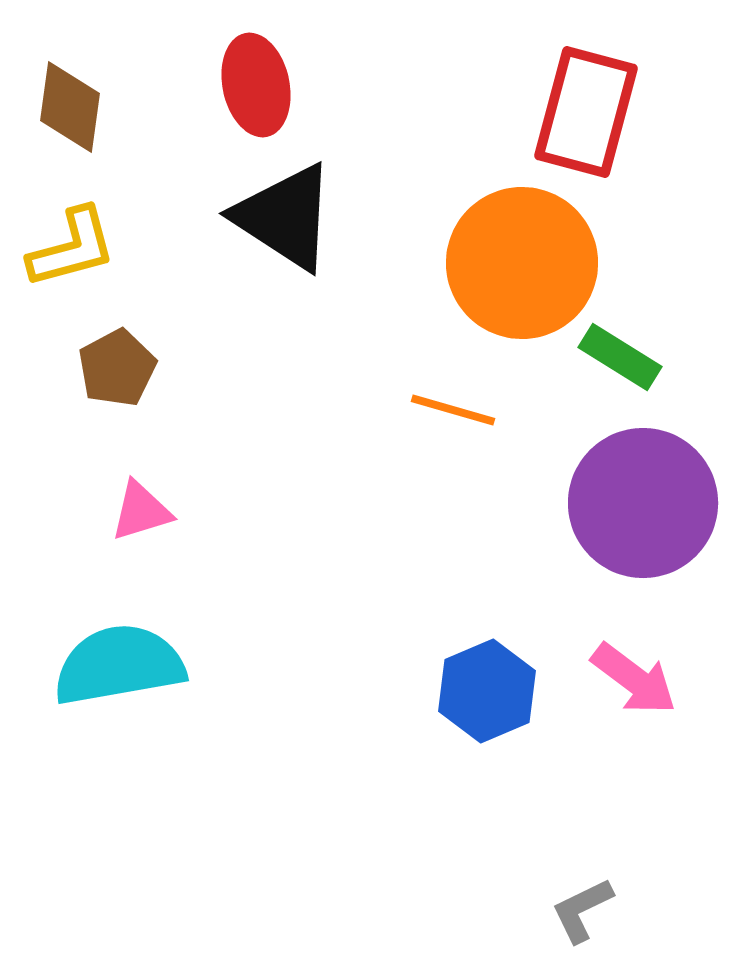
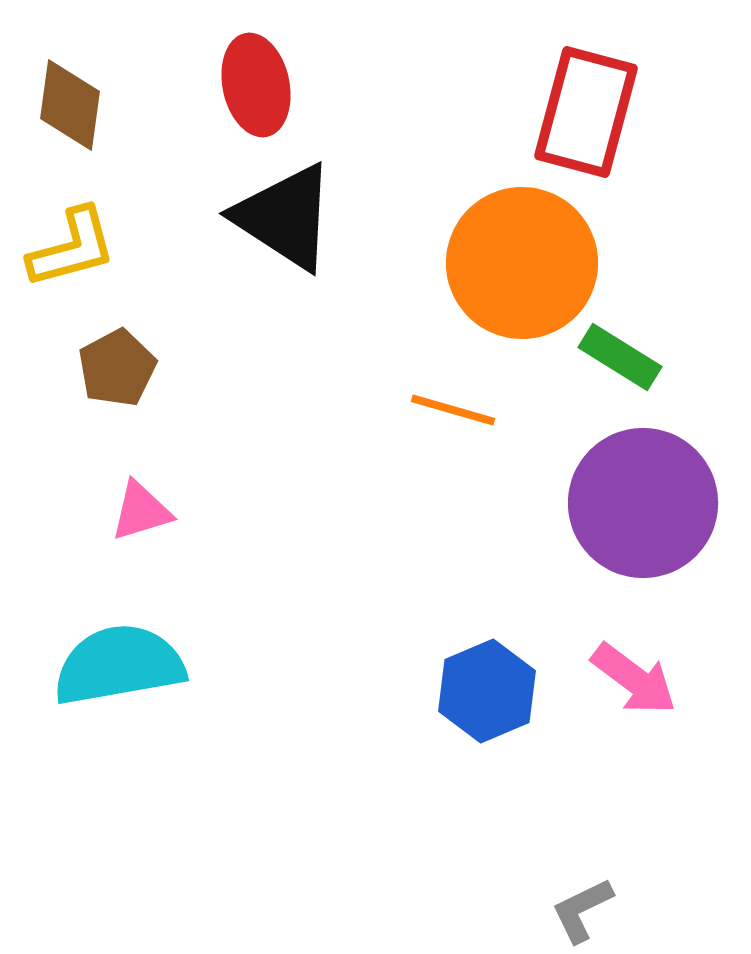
brown diamond: moved 2 px up
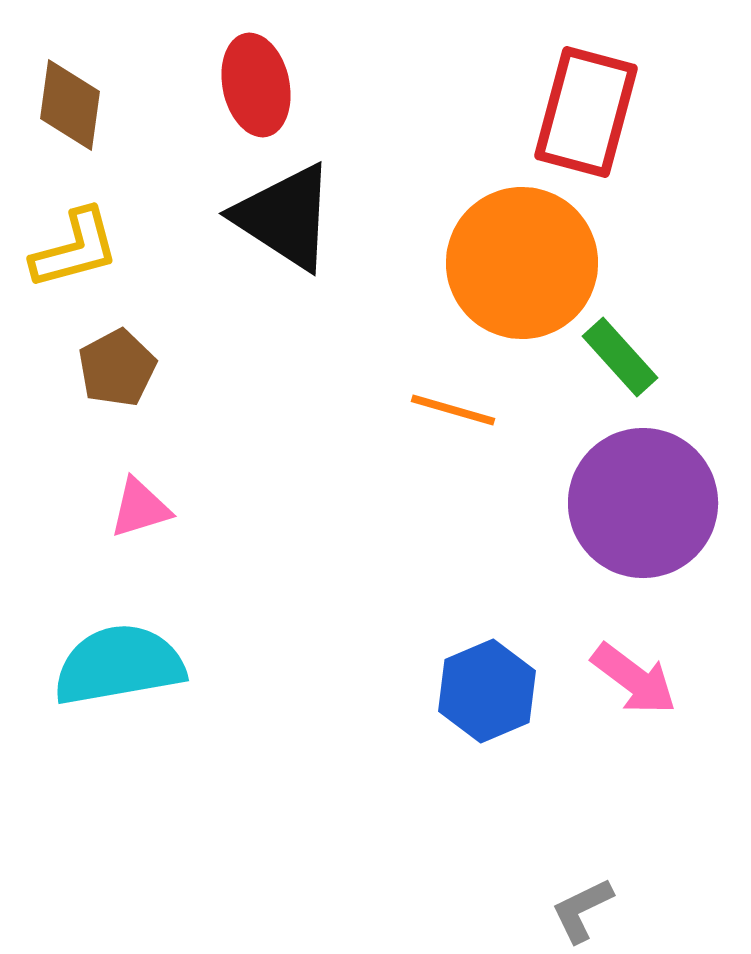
yellow L-shape: moved 3 px right, 1 px down
green rectangle: rotated 16 degrees clockwise
pink triangle: moved 1 px left, 3 px up
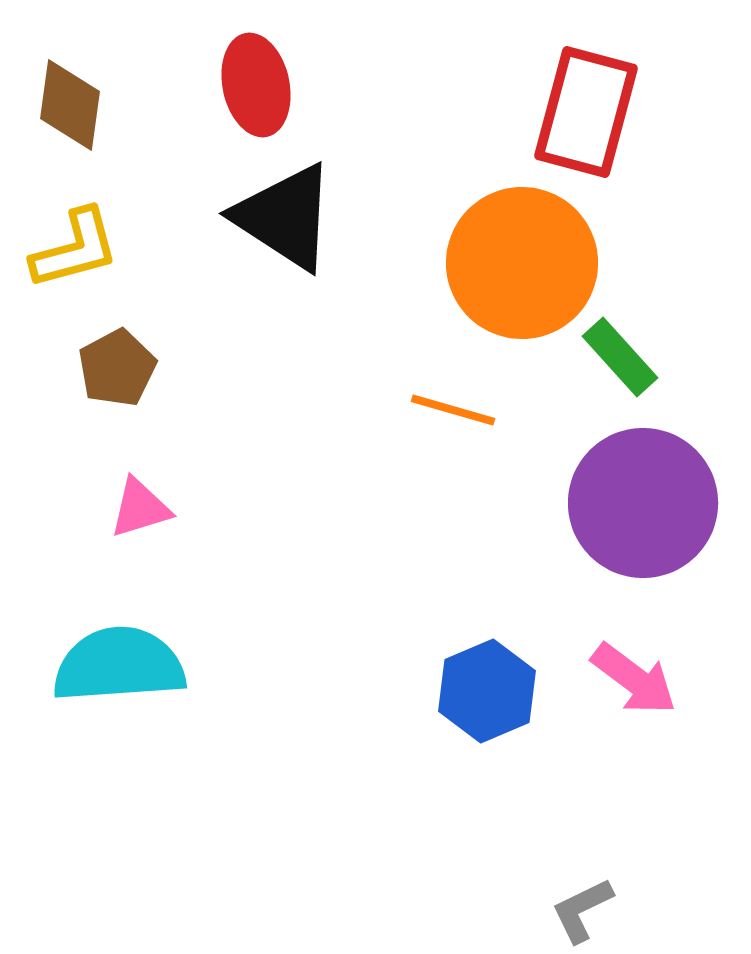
cyan semicircle: rotated 6 degrees clockwise
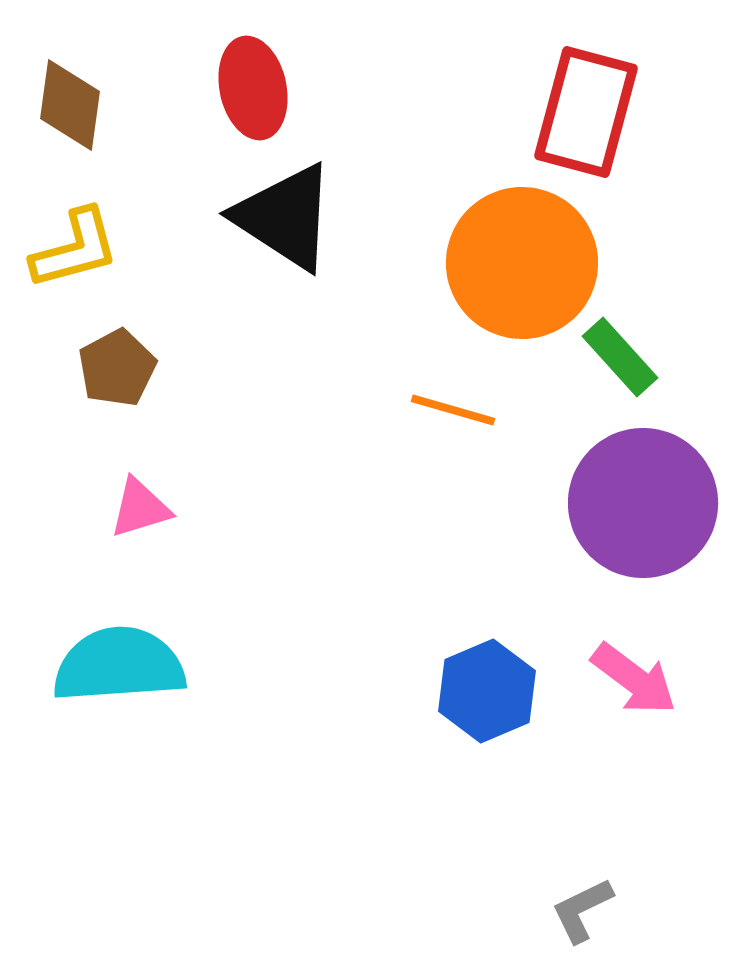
red ellipse: moved 3 px left, 3 px down
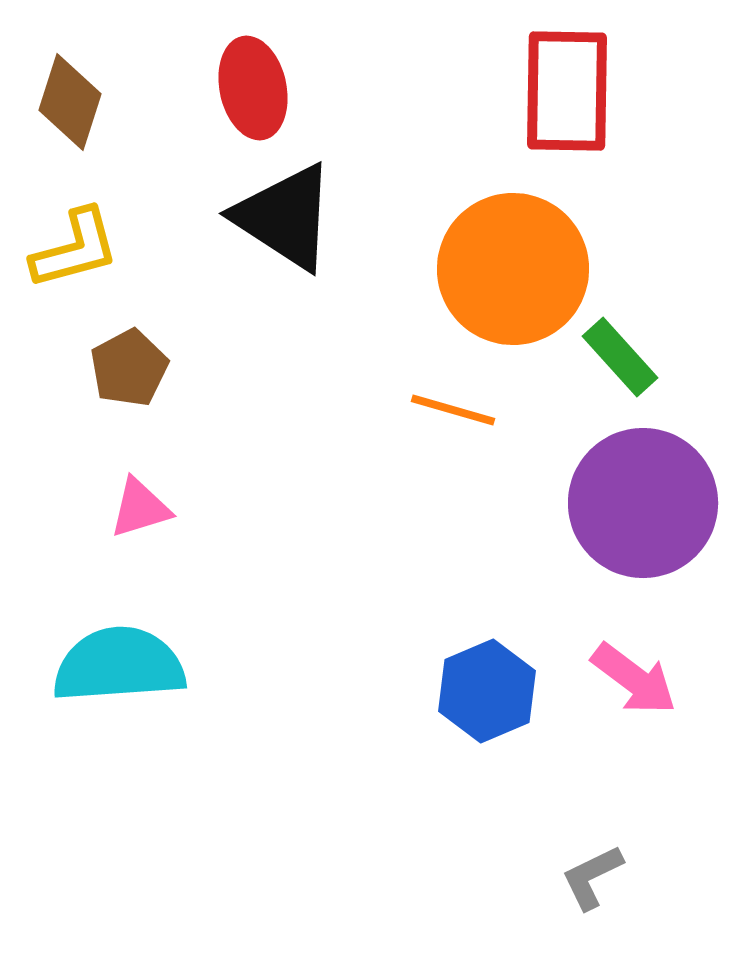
brown diamond: moved 3 px up; rotated 10 degrees clockwise
red rectangle: moved 19 px left, 21 px up; rotated 14 degrees counterclockwise
orange circle: moved 9 px left, 6 px down
brown pentagon: moved 12 px right
gray L-shape: moved 10 px right, 33 px up
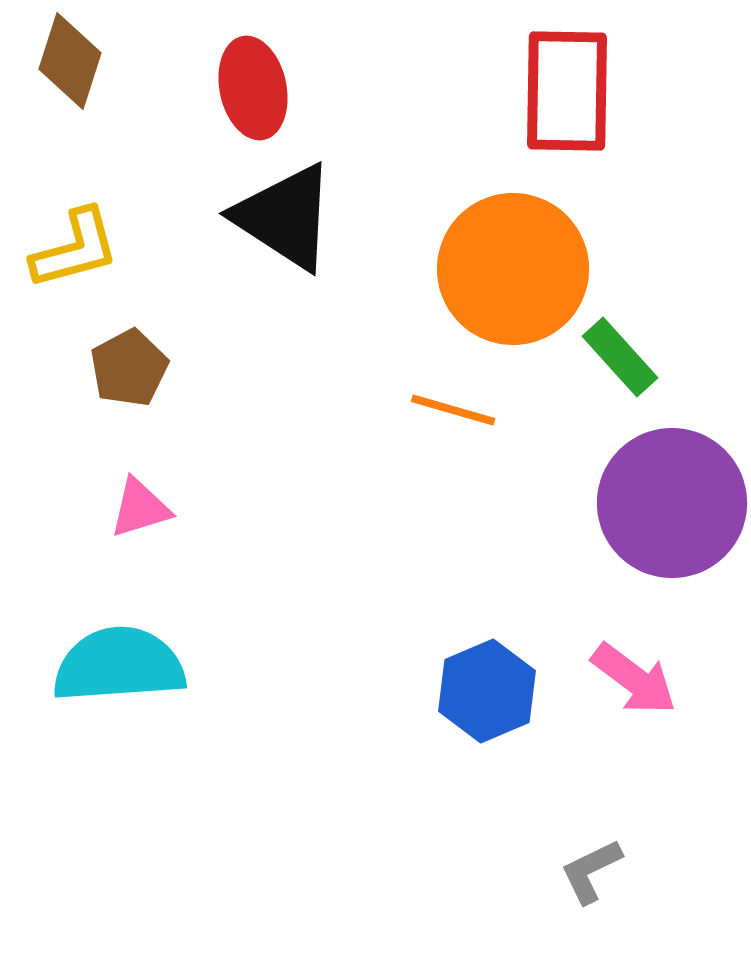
brown diamond: moved 41 px up
purple circle: moved 29 px right
gray L-shape: moved 1 px left, 6 px up
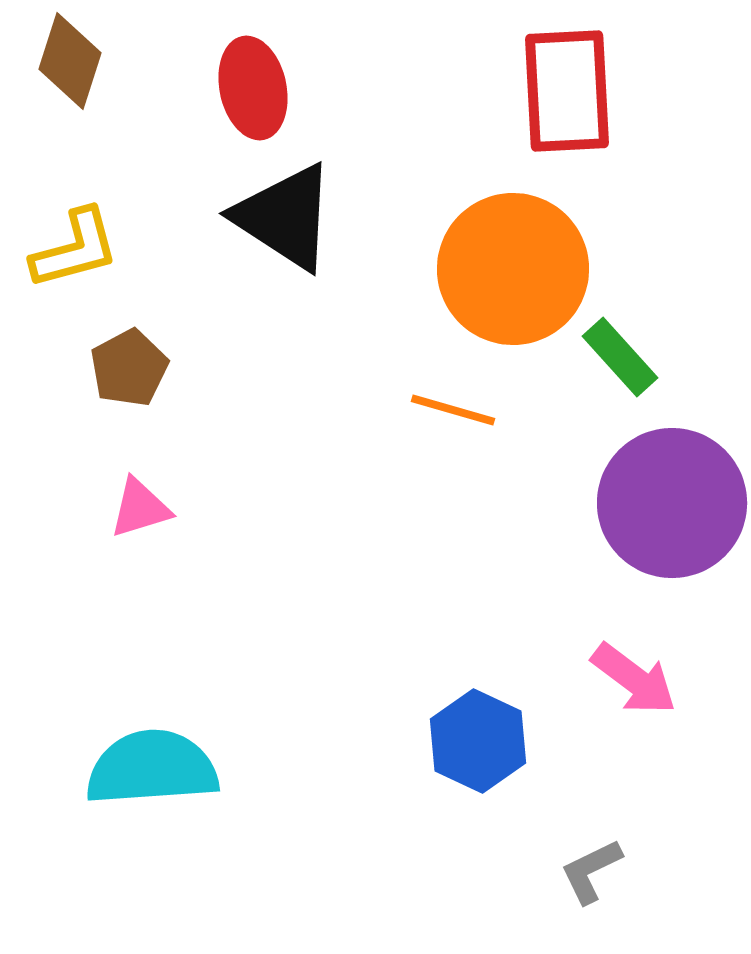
red rectangle: rotated 4 degrees counterclockwise
cyan semicircle: moved 33 px right, 103 px down
blue hexagon: moved 9 px left, 50 px down; rotated 12 degrees counterclockwise
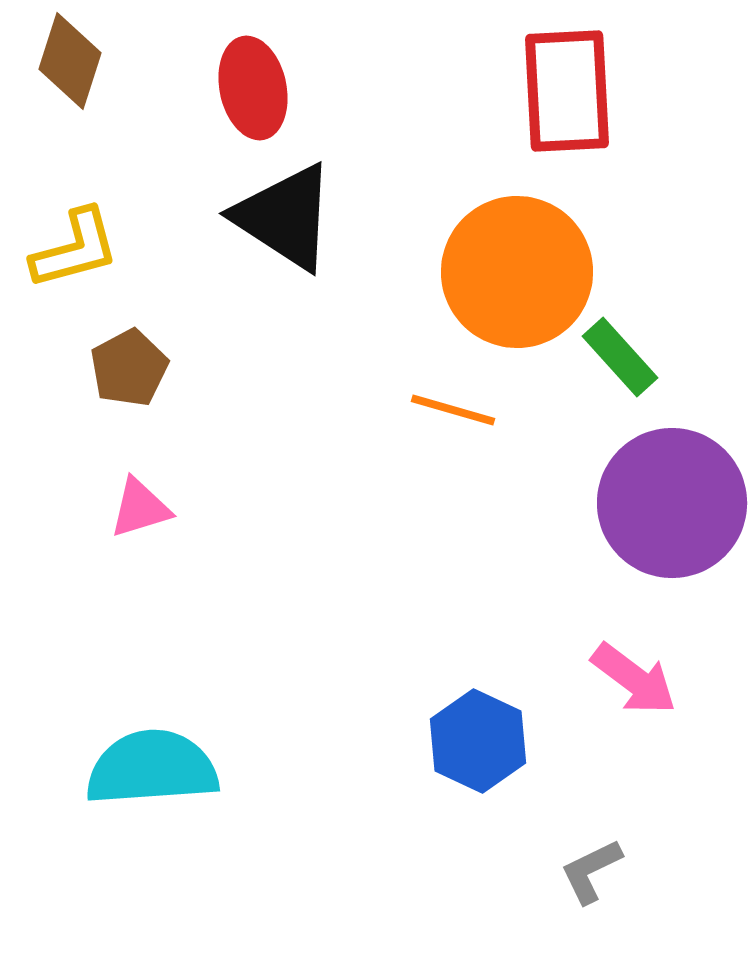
orange circle: moved 4 px right, 3 px down
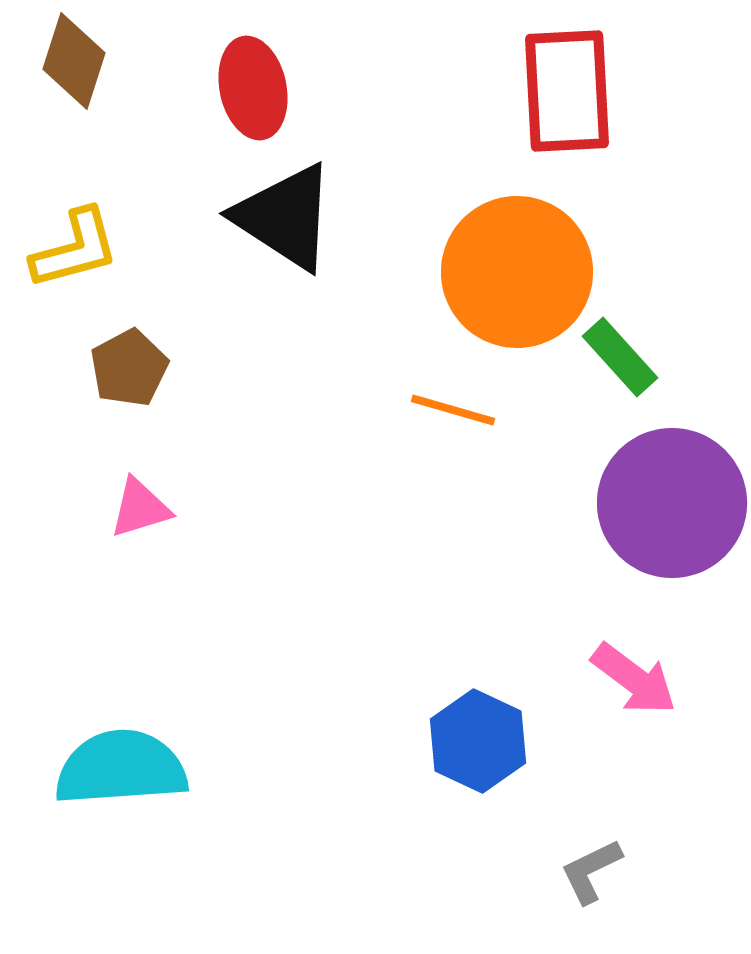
brown diamond: moved 4 px right
cyan semicircle: moved 31 px left
